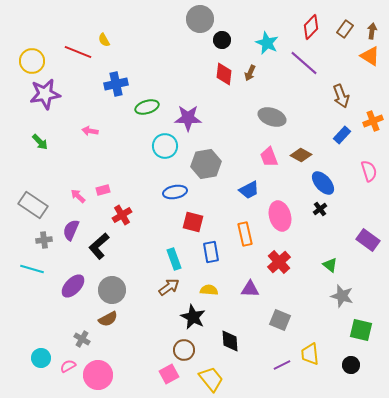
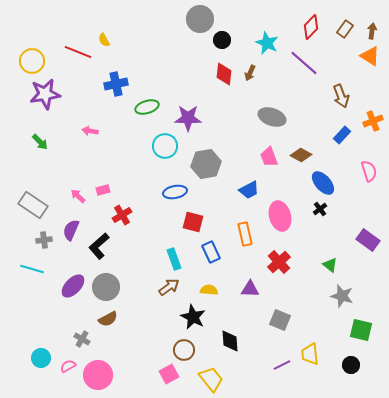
blue rectangle at (211, 252): rotated 15 degrees counterclockwise
gray circle at (112, 290): moved 6 px left, 3 px up
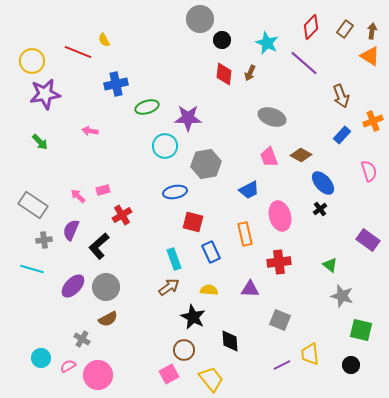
red cross at (279, 262): rotated 35 degrees clockwise
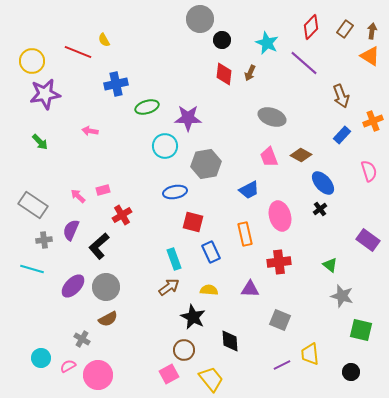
black circle at (351, 365): moved 7 px down
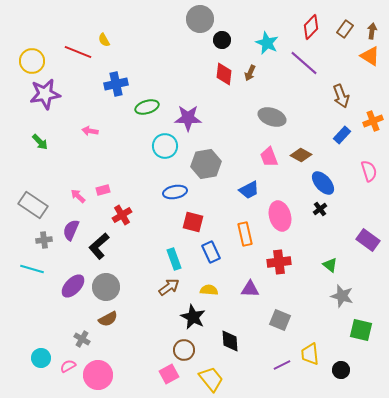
black circle at (351, 372): moved 10 px left, 2 px up
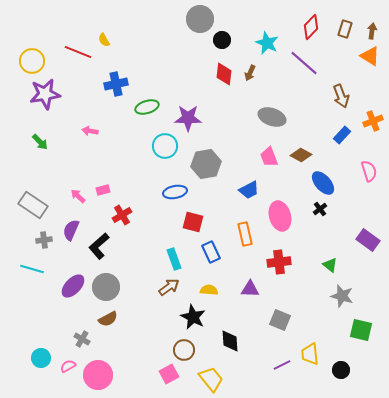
brown rectangle at (345, 29): rotated 18 degrees counterclockwise
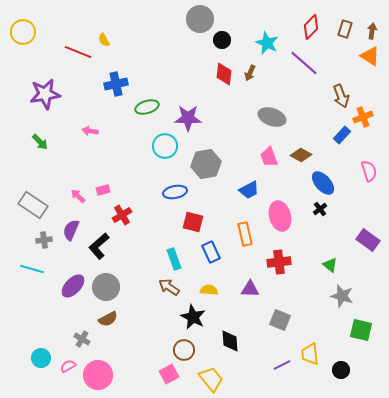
yellow circle at (32, 61): moved 9 px left, 29 px up
orange cross at (373, 121): moved 10 px left, 4 px up
brown arrow at (169, 287): rotated 110 degrees counterclockwise
